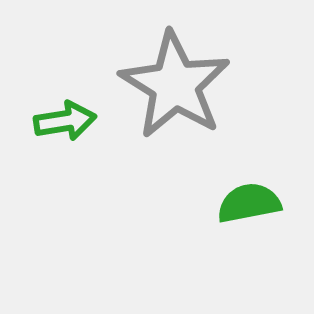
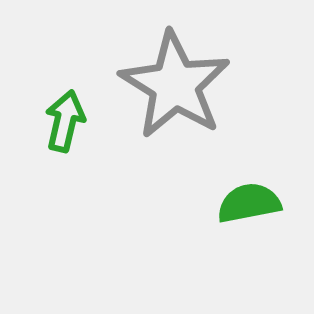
green arrow: rotated 68 degrees counterclockwise
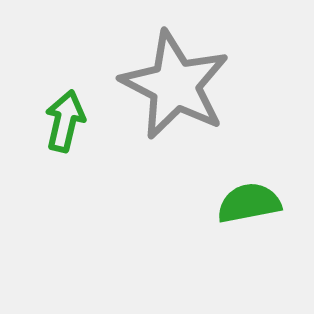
gray star: rotated 5 degrees counterclockwise
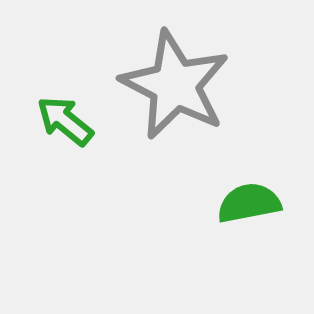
green arrow: rotated 64 degrees counterclockwise
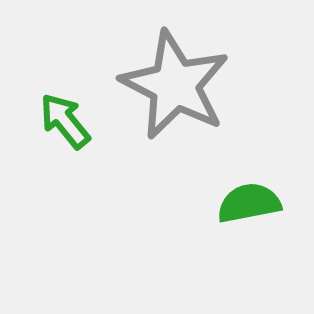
green arrow: rotated 12 degrees clockwise
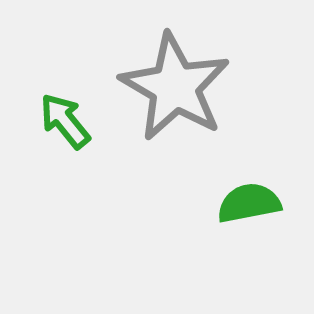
gray star: moved 2 px down; rotated 3 degrees clockwise
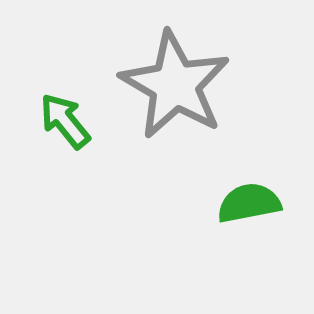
gray star: moved 2 px up
